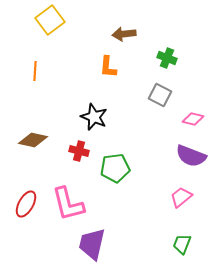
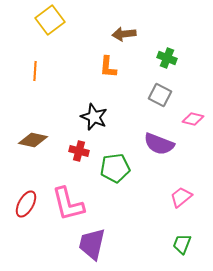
purple semicircle: moved 32 px left, 12 px up
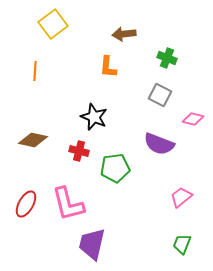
yellow square: moved 3 px right, 4 px down
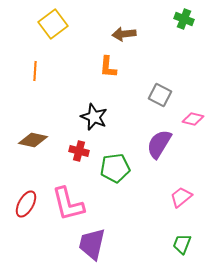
green cross: moved 17 px right, 39 px up
purple semicircle: rotated 100 degrees clockwise
